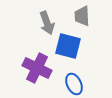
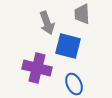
gray trapezoid: moved 2 px up
purple cross: rotated 12 degrees counterclockwise
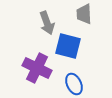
gray trapezoid: moved 2 px right
purple cross: rotated 12 degrees clockwise
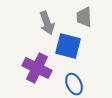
gray trapezoid: moved 3 px down
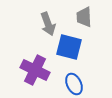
gray arrow: moved 1 px right, 1 px down
blue square: moved 1 px right, 1 px down
purple cross: moved 2 px left, 2 px down
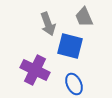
gray trapezoid: rotated 20 degrees counterclockwise
blue square: moved 1 px right, 1 px up
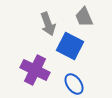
blue square: rotated 12 degrees clockwise
blue ellipse: rotated 10 degrees counterclockwise
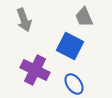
gray arrow: moved 24 px left, 4 px up
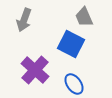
gray arrow: rotated 40 degrees clockwise
blue square: moved 1 px right, 2 px up
purple cross: rotated 16 degrees clockwise
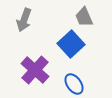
blue square: rotated 20 degrees clockwise
